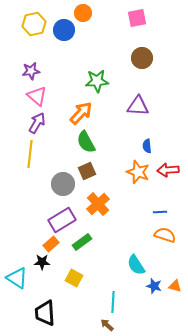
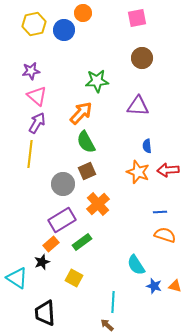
black star: rotated 21 degrees counterclockwise
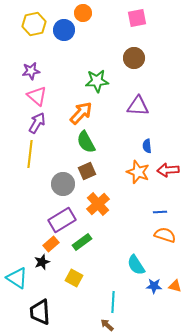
brown circle: moved 8 px left
blue star: rotated 14 degrees counterclockwise
black trapezoid: moved 5 px left, 1 px up
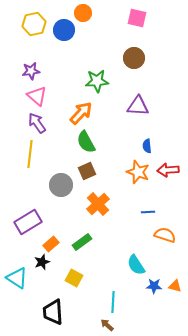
pink square: rotated 24 degrees clockwise
purple arrow: rotated 65 degrees counterclockwise
gray circle: moved 2 px left, 1 px down
blue line: moved 12 px left
purple rectangle: moved 34 px left, 2 px down
black trapezoid: moved 13 px right
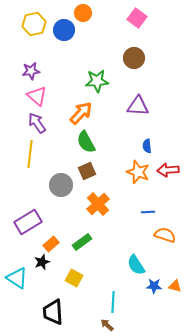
pink square: rotated 24 degrees clockwise
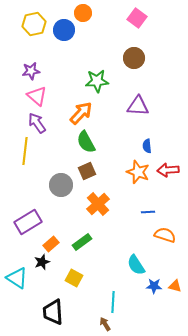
yellow line: moved 5 px left, 3 px up
brown arrow: moved 2 px left, 1 px up; rotated 16 degrees clockwise
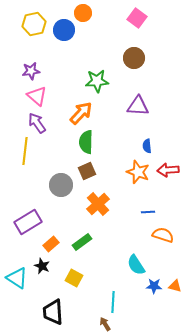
green semicircle: rotated 30 degrees clockwise
orange semicircle: moved 2 px left
black star: moved 4 px down; rotated 28 degrees counterclockwise
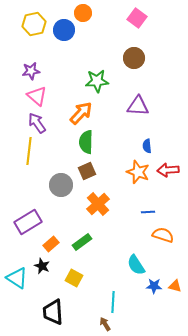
yellow line: moved 4 px right
